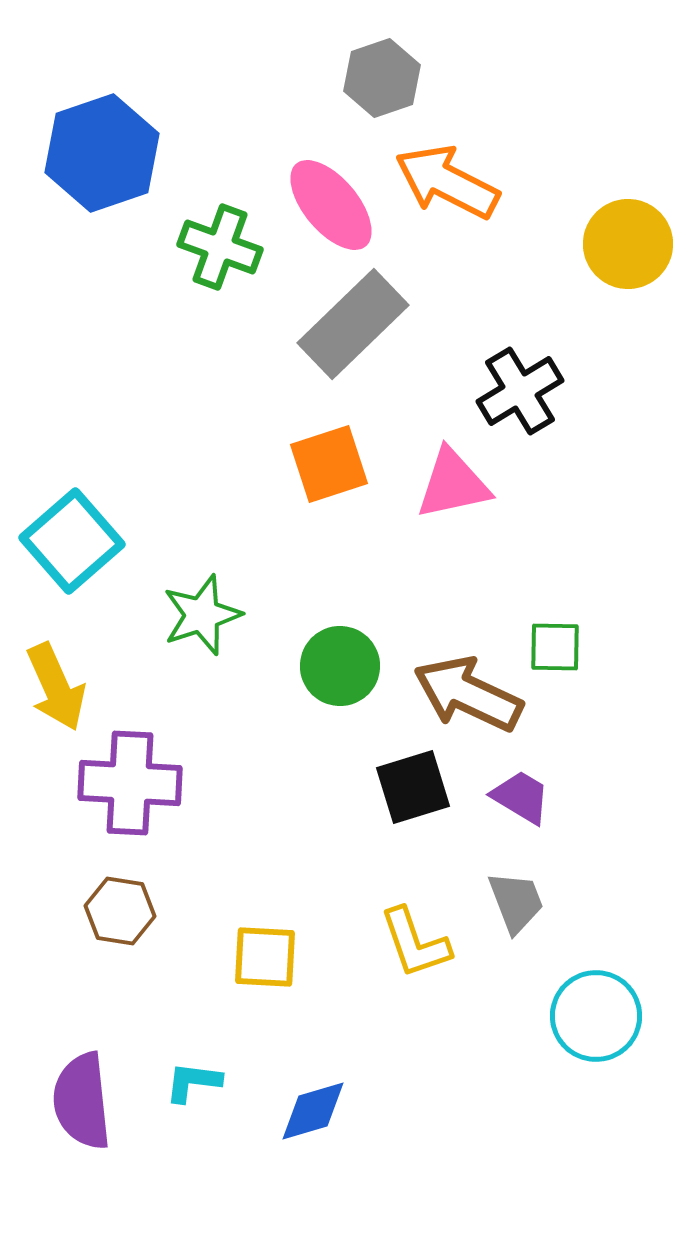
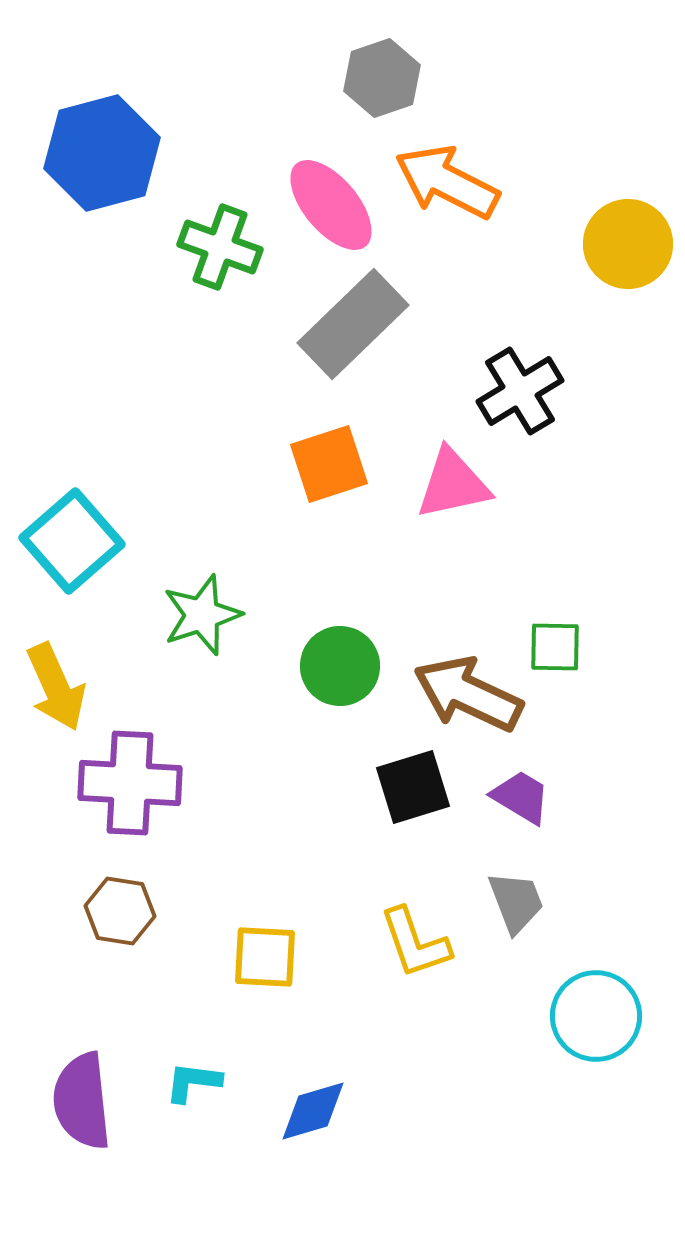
blue hexagon: rotated 4 degrees clockwise
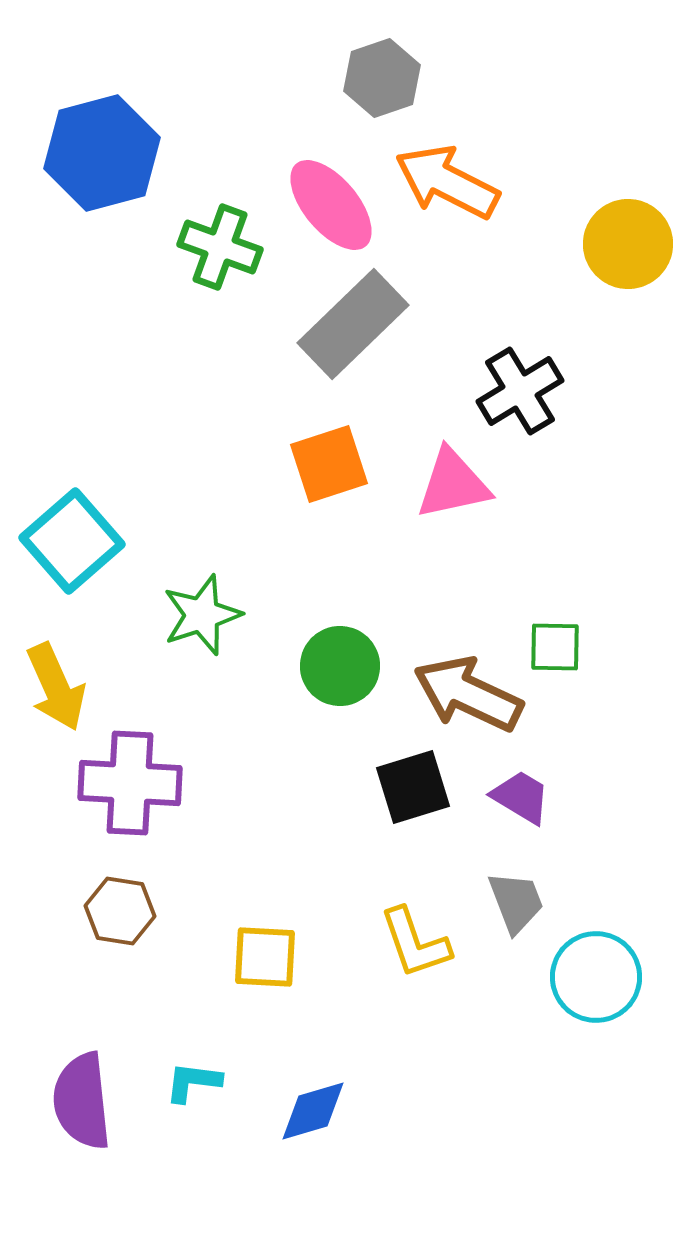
cyan circle: moved 39 px up
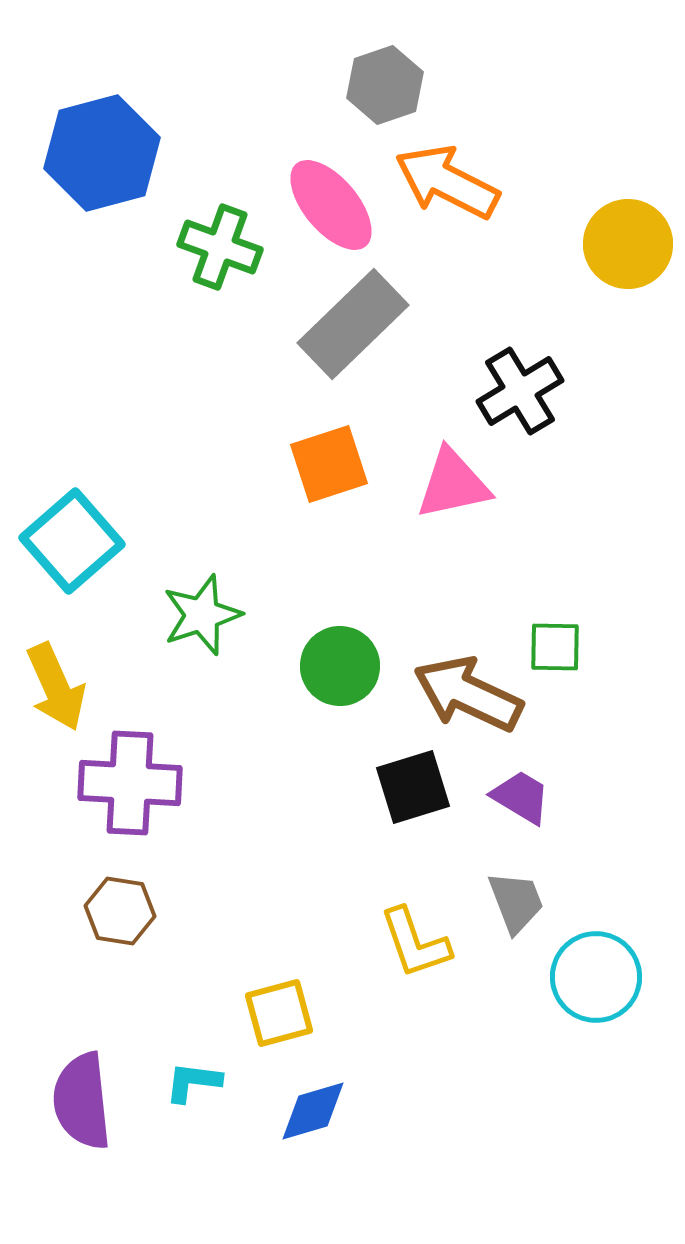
gray hexagon: moved 3 px right, 7 px down
yellow square: moved 14 px right, 56 px down; rotated 18 degrees counterclockwise
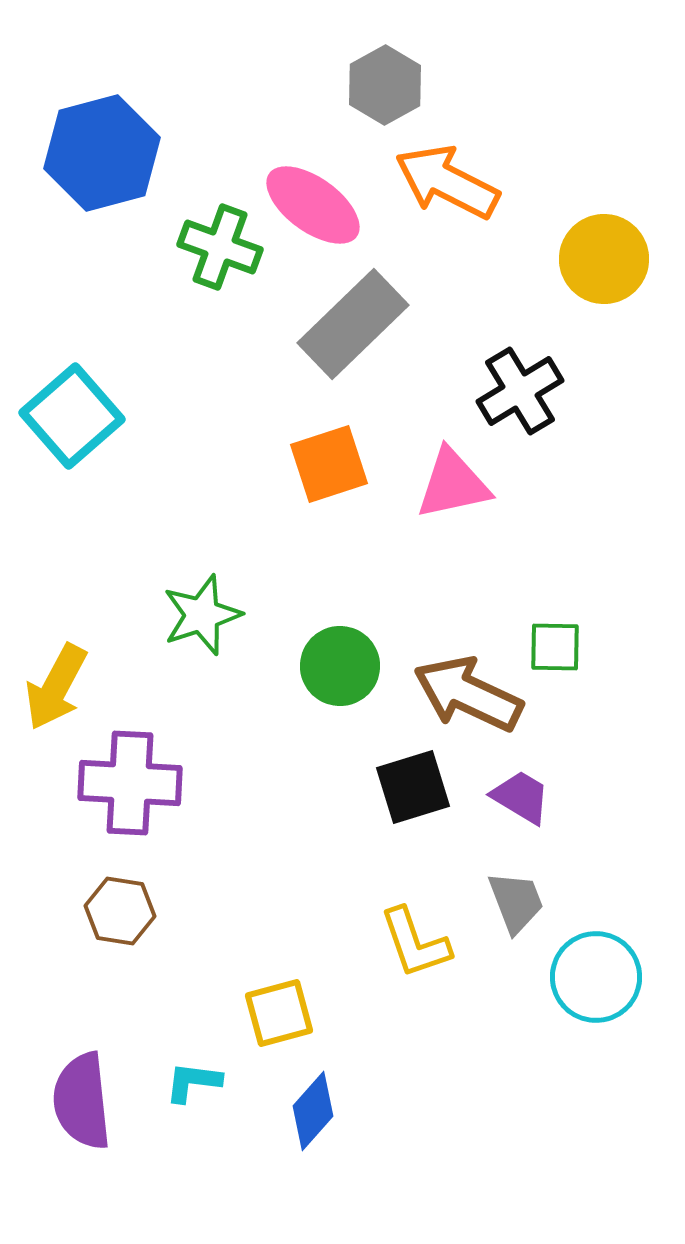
gray hexagon: rotated 10 degrees counterclockwise
pink ellipse: moved 18 px left; rotated 14 degrees counterclockwise
yellow circle: moved 24 px left, 15 px down
cyan square: moved 125 px up
yellow arrow: rotated 52 degrees clockwise
blue diamond: rotated 32 degrees counterclockwise
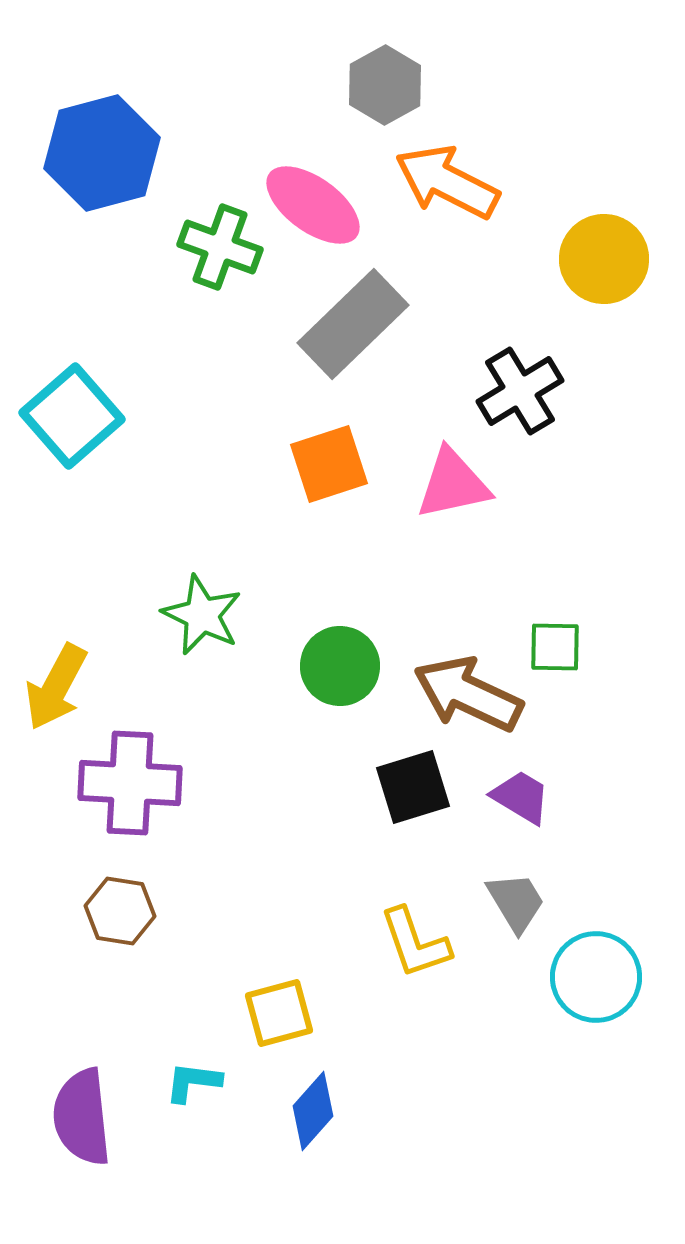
green star: rotated 28 degrees counterclockwise
gray trapezoid: rotated 10 degrees counterclockwise
purple semicircle: moved 16 px down
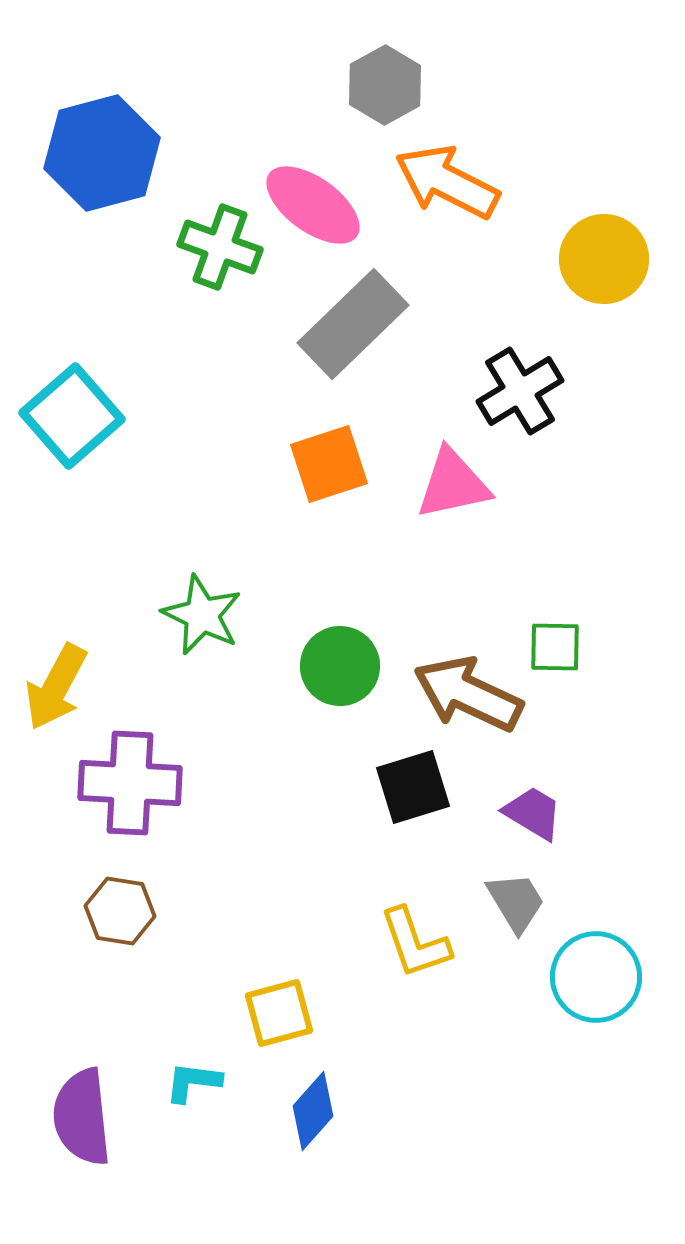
purple trapezoid: moved 12 px right, 16 px down
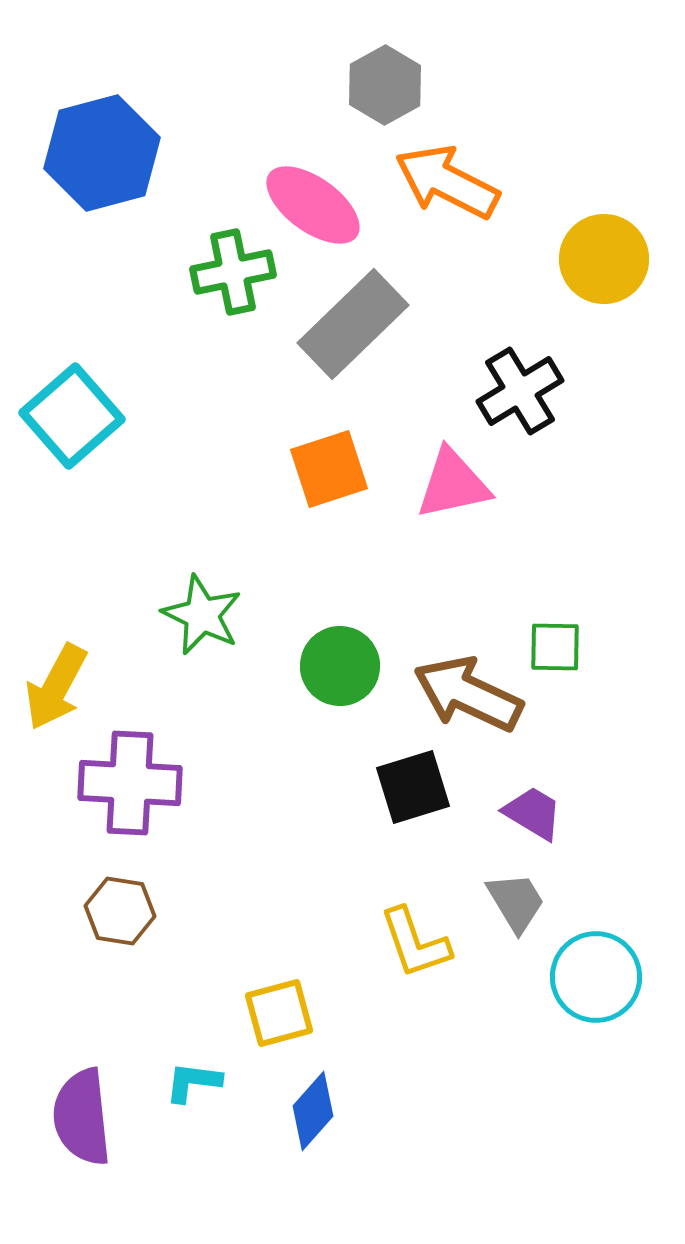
green cross: moved 13 px right, 25 px down; rotated 32 degrees counterclockwise
orange square: moved 5 px down
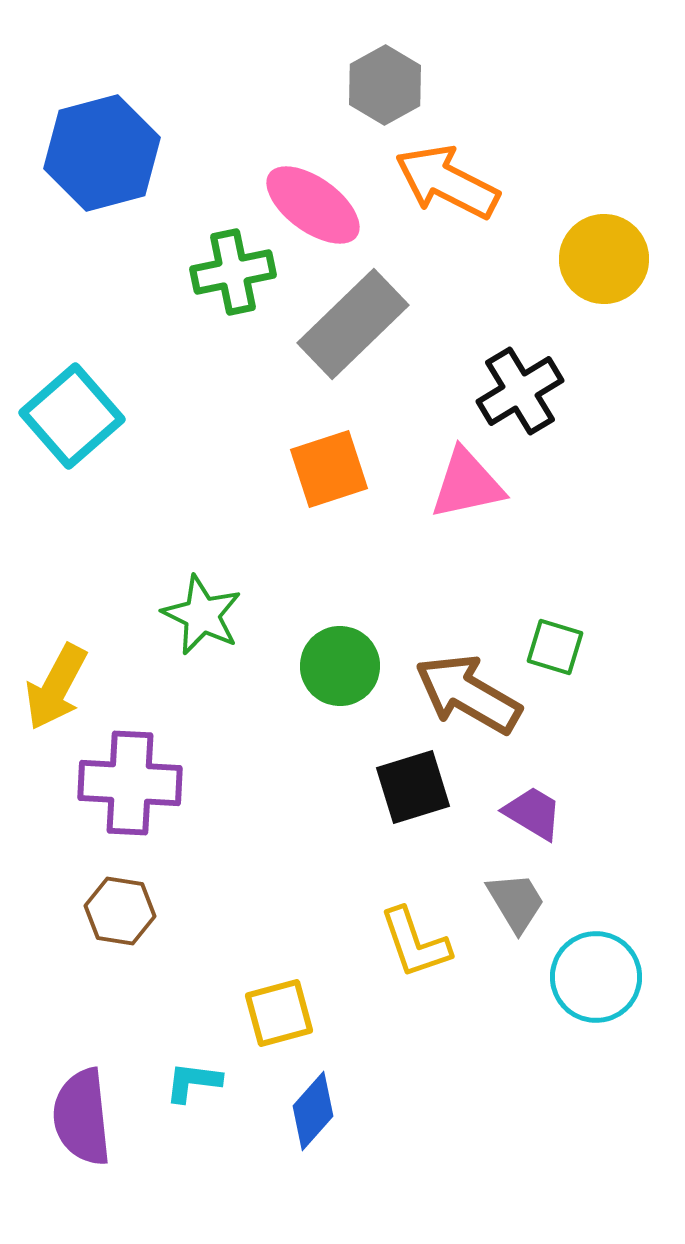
pink triangle: moved 14 px right
green square: rotated 16 degrees clockwise
brown arrow: rotated 5 degrees clockwise
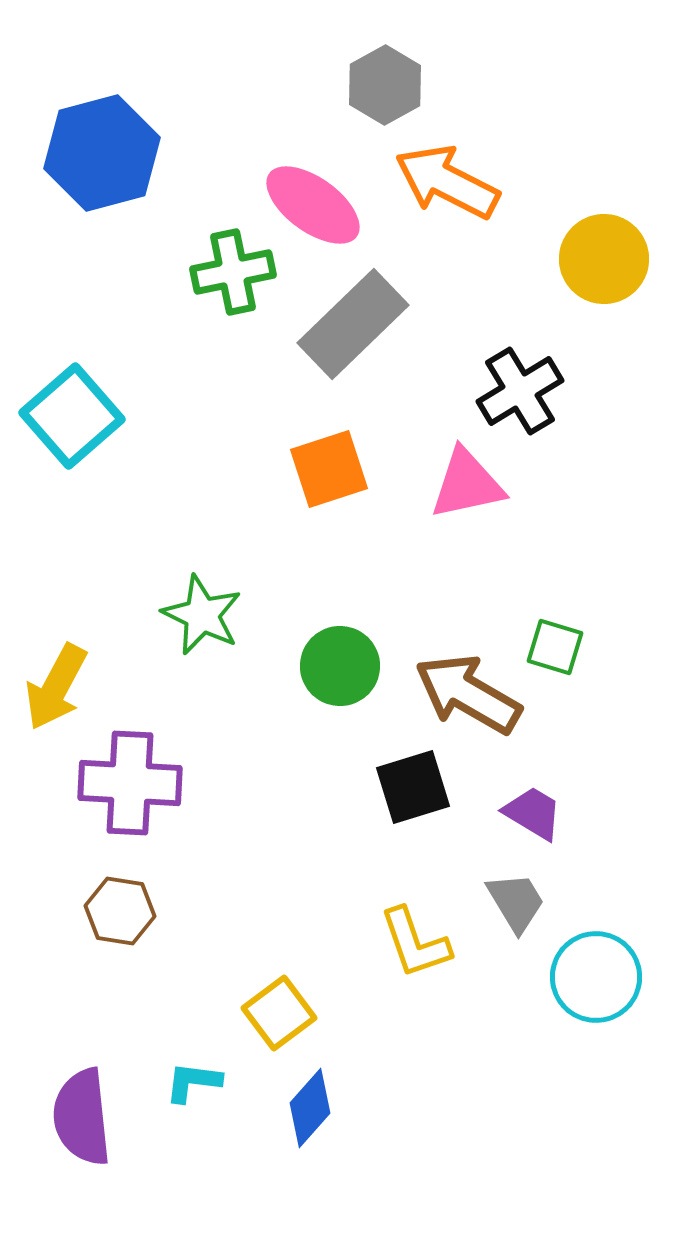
yellow square: rotated 22 degrees counterclockwise
blue diamond: moved 3 px left, 3 px up
